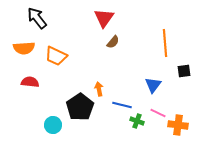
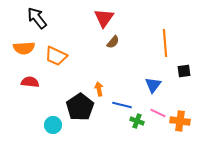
orange cross: moved 2 px right, 4 px up
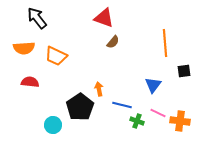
red triangle: rotated 45 degrees counterclockwise
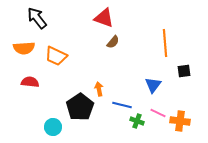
cyan circle: moved 2 px down
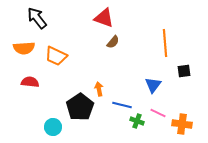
orange cross: moved 2 px right, 3 px down
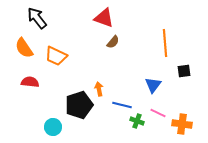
orange semicircle: rotated 60 degrees clockwise
black pentagon: moved 1 px left, 2 px up; rotated 16 degrees clockwise
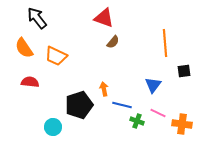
orange arrow: moved 5 px right
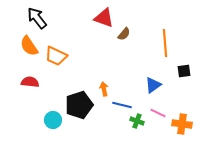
brown semicircle: moved 11 px right, 8 px up
orange semicircle: moved 5 px right, 2 px up
blue triangle: rotated 18 degrees clockwise
cyan circle: moved 7 px up
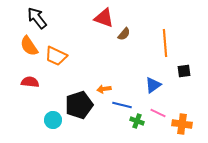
orange arrow: rotated 88 degrees counterclockwise
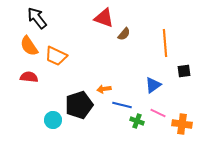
red semicircle: moved 1 px left, 5 px up
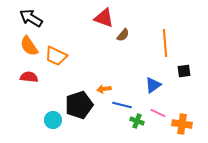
black arrow: moved 6 px left; rotated 20 degrees counterclockwise
brown semicircle: moved 1 px left, 1 px down
